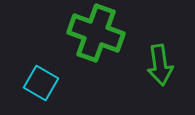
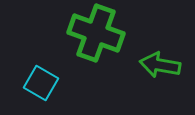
green arrow: rotated 108 degrees clockwise
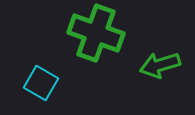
green arrow: rotated 27 degrees counterclockwise
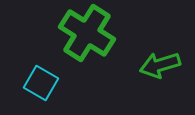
green cross: moved 9 px left; rotated 12 degrees clockwise
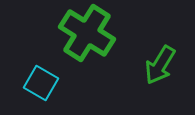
green arrow: rotated 42 degrees counterclockwise
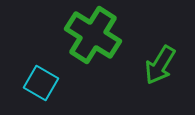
green cross: moved 6 px right, 2 px down
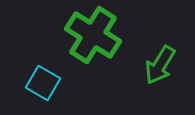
cyan square: moved 2 px right
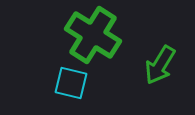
cyan square: moved 28 px right; rotated 16 degrees counterclockwise
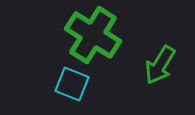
cyan square: moved 1 px right, 1 px down; rotated 8 degrees clockwise
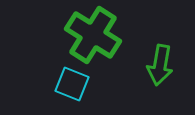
green arrow: rotated 21 degrees counterclockwise
